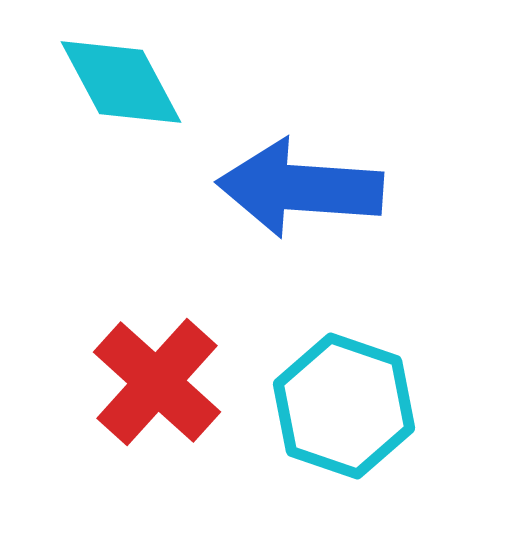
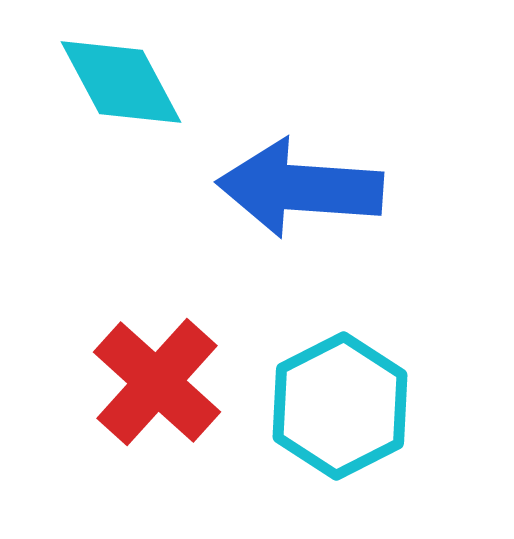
cyan hexagon: moved 4 px left; rotated 14 degrees clockwise
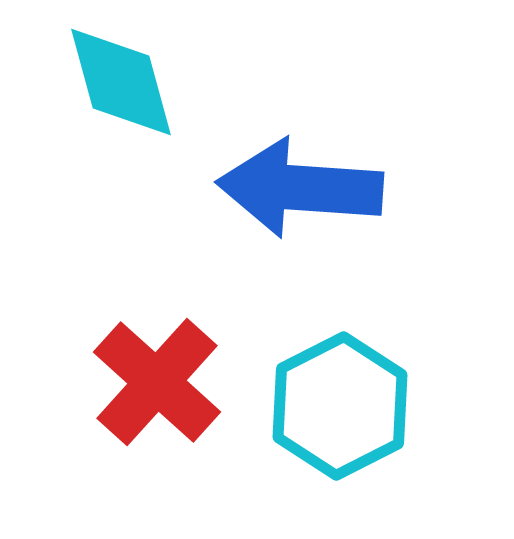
cyan diamond: rotated 13 degrees clockwise
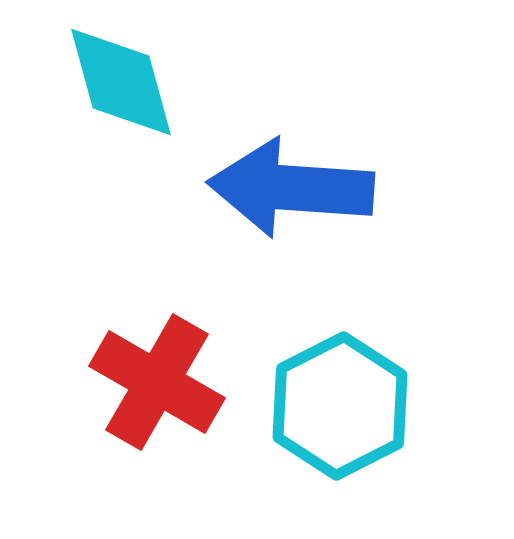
blue arrow: moved 9 px left
red cross: rotated 12 degrees counterclockwise
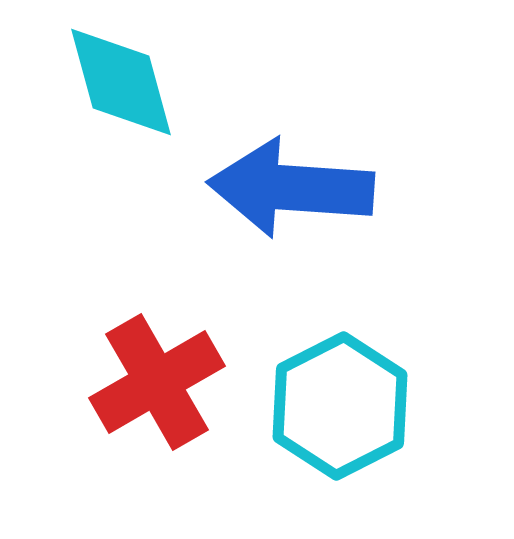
red cross: rotated 30 degrees clockwise
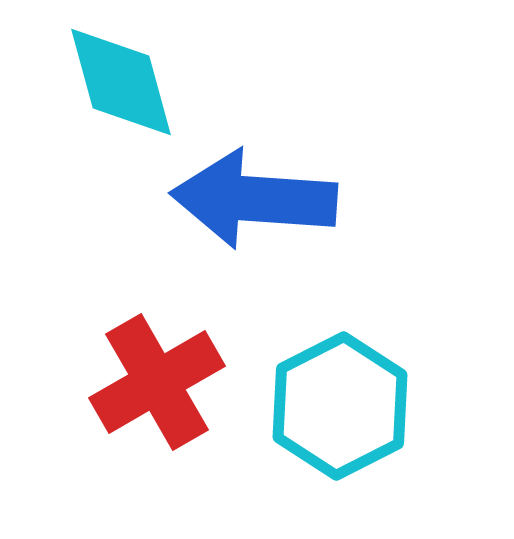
blue arrow: moved 37 px left, 11 px down
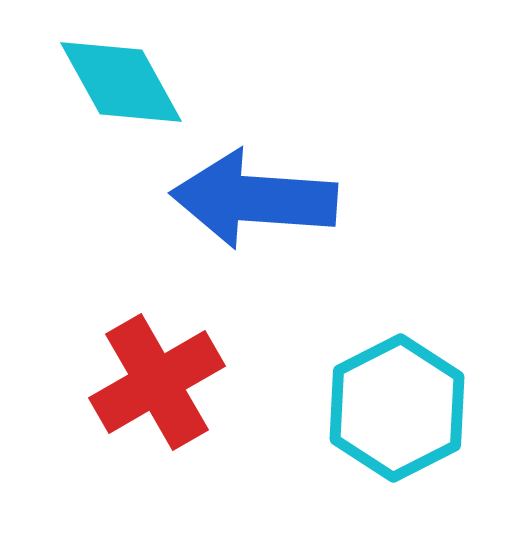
cyan diamond: rotated 14 degrees counterclockwise
cyan hexagon: moved 57 px right, 2 px down
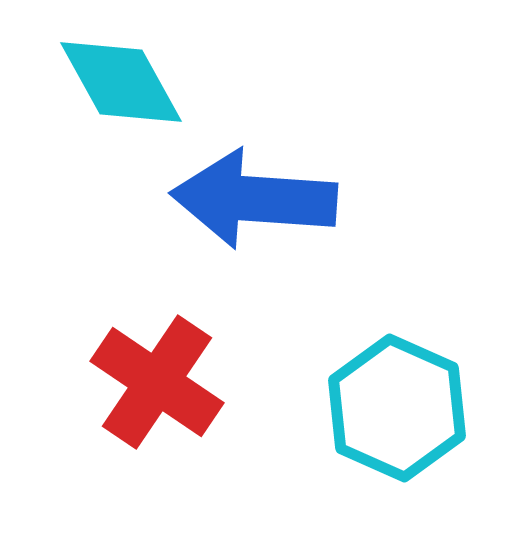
red cross: rotated 26 degrees counterclockwise
cyan hexagon: rotated 9 degrees counterclockwise
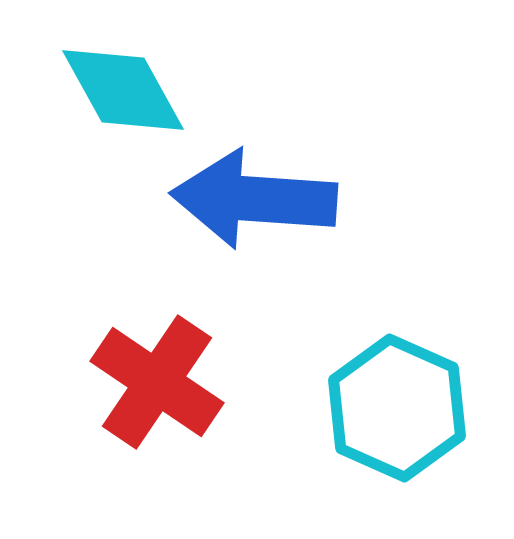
cyan diamond: moved 2 px right, 8 px down
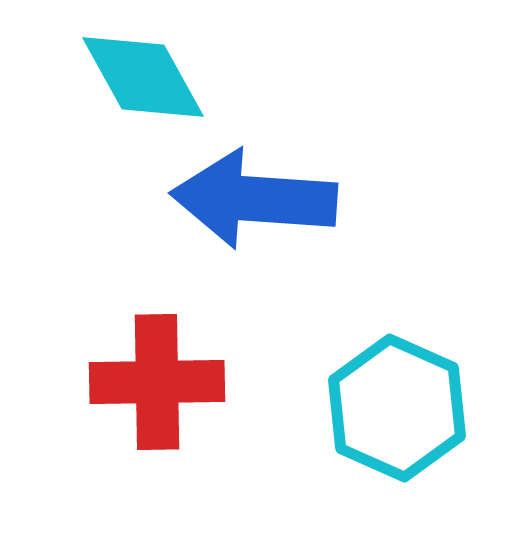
cyan diamond: moved 20 px right, 13 px up
red cross: rotated 35 degrees counterclockwise
